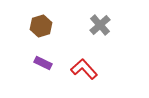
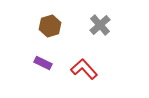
brown hexagon: moved 9 px right
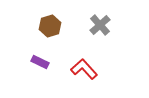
purple rectangle: moved 3 px left, 1 px up
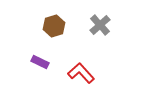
brown hexagon: moved 4 px right
red L-shape: moved 3 px left, 4 px down
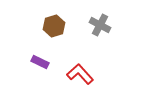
gray cross: rotated 20 degrees counterclockwise
red L-shape: moved 1 px left, 1 px down
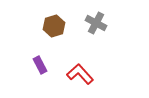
gray cross: moved 4 px left, 2 px up
purple rectangle: moved 3 px down; rotated 36 degrees clockwise
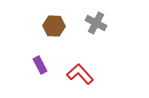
brown hexagon: rotated 20 degrees clockwise
